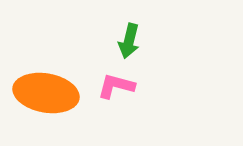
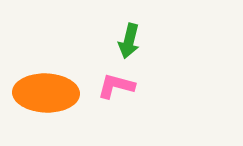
orange ellipse: rotated 8 degrees counterclockwise
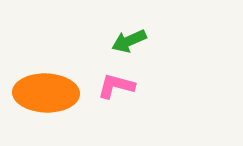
green arrow: rotated 52 degrees clockwise
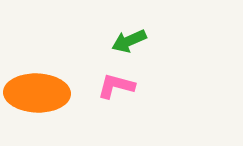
orange ellipse: moved 9 px left
